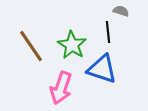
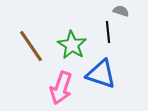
blue triangle: moved 1 px left, 5 px down
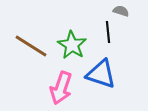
brown line: rotated 24 degrees counterclockwise
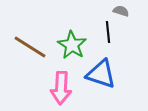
brown line: moved 1 px left, 1 px down
pink arrow: rotated 16 degrees counterclockwise
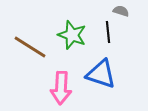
green star: moved 10 px up; rotated 12 degrees counterclockwise
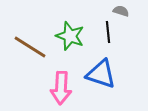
green star: moved 2 px left, 1 px down
